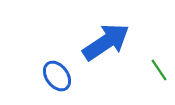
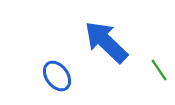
blue arrow: rotated 102 degrees counterclockwise
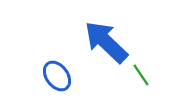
green line: moved 18 px left, 5 px down
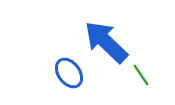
blue ellipse: moved 12 px right, 3 px up
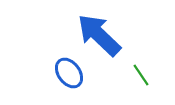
blue arrow: moved 7 px left, 7 px up
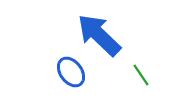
blue ellipse: moved 2 px right, 1 px up
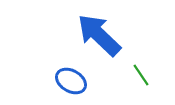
blue ellipse: moved 9 px down; rotated 24 degrees counterclockwise
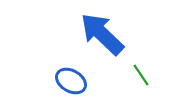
blue arrow: moved 3 px right, 1 px up
